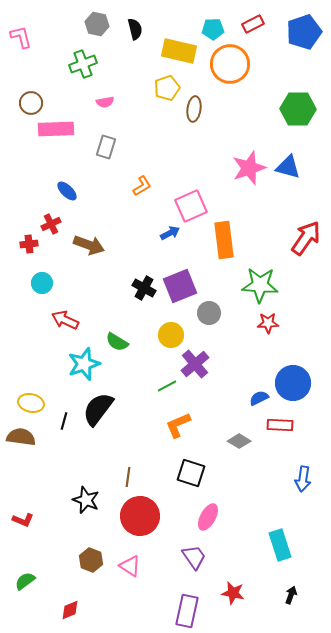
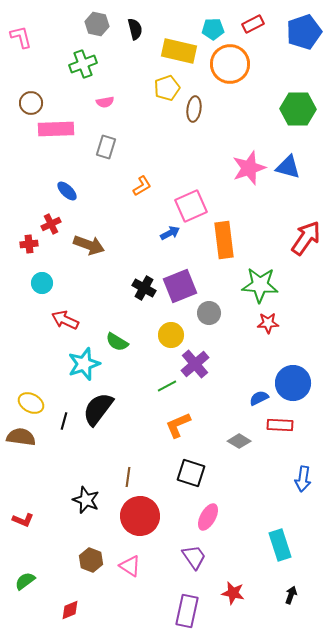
yellow ellipse at (31, 403): rotated 15 degrees clockwise
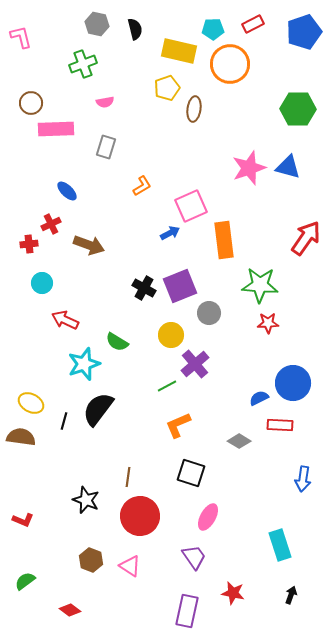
red diamond at (70, 610): rotated 60 degrees clockwise
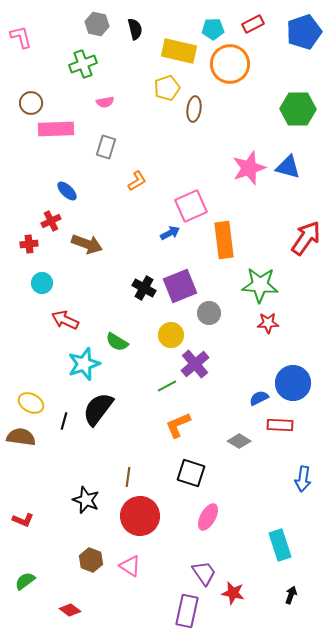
orange L-shape at (142, 186): moved 5 px left, 5 px up
red cross at (51, 224): moved 3 px up
brown arrow at (89, 245): moved 2 px left, 1 px up
purple trapezoid at (194, 557): moved 10 px right, 16 px down
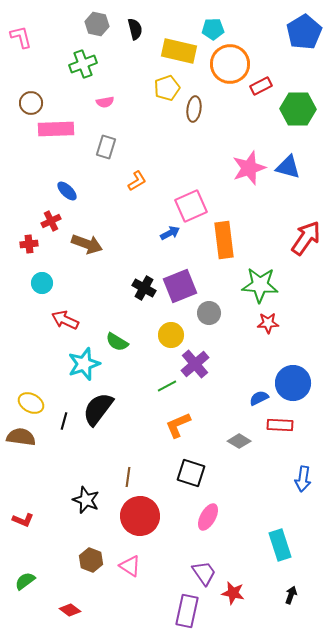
red rectangle at (253, 24): moved 8 px right, 62 px down
blue pentagon at (304, 32): rotated 12 degrees counterclockwise
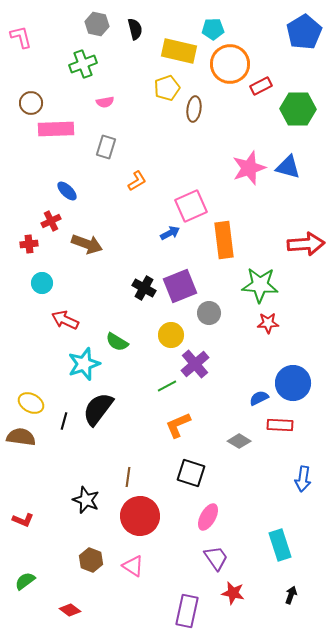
red arrow at (306, 238): moved 6 px down; rotated 51 degrees clockwise
pink triangle at (130, 566): moved 3 px right
purple trapezoid at (204, 573): moved 12 px right, 15 px up
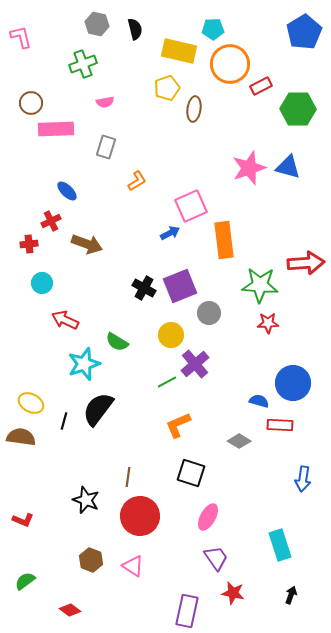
red arrow at (306, 244): moved 19 px down
green line at (167, 386): moved 4 px up
blue semicircle at (259, 398): moved 3 px down; rotated 42 degrees clockwise
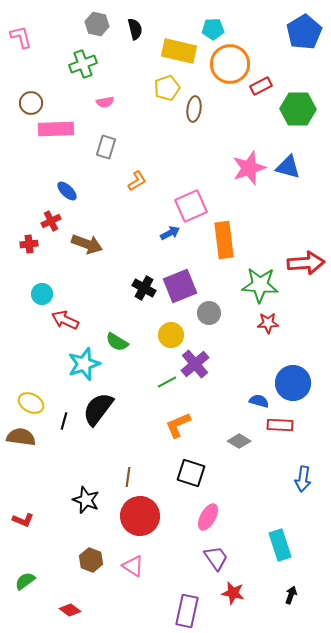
cyan circle at (42, 283): moved 11 px down
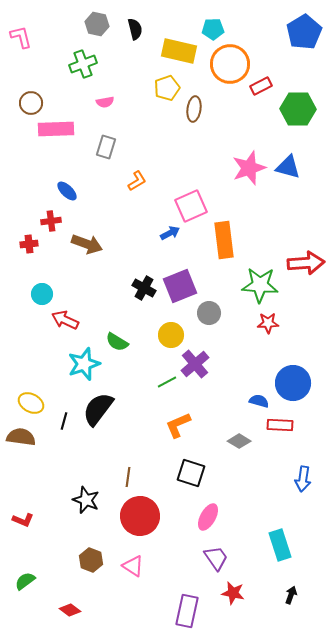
red cross at (51, 221): rotated 18 degrees clockwise
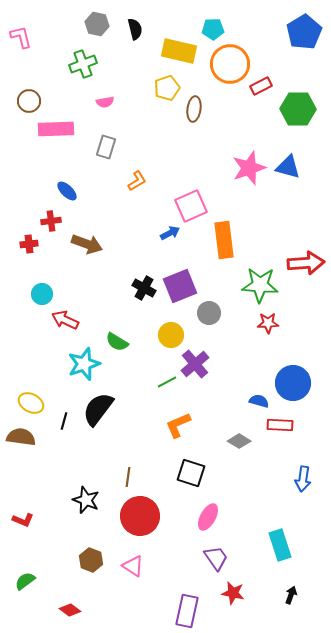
brown circle at (31, 103): moved 2 px left, 2 px up
